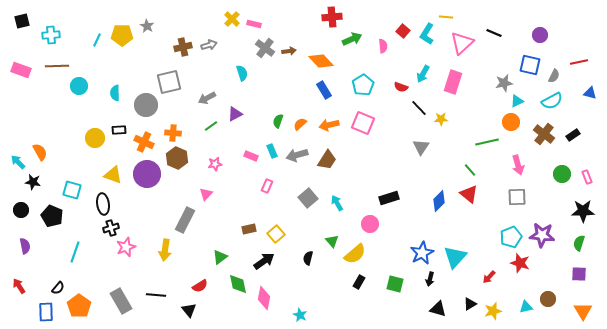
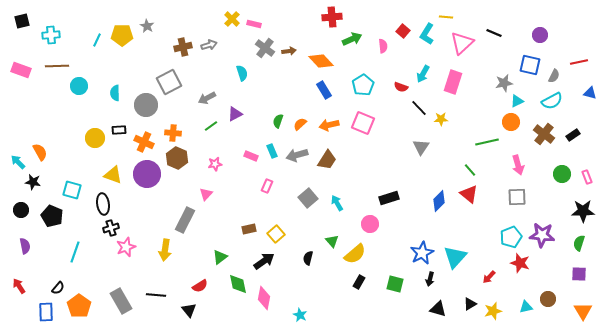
gray square at (169, 82): rotated 15 degrees counterclockwise
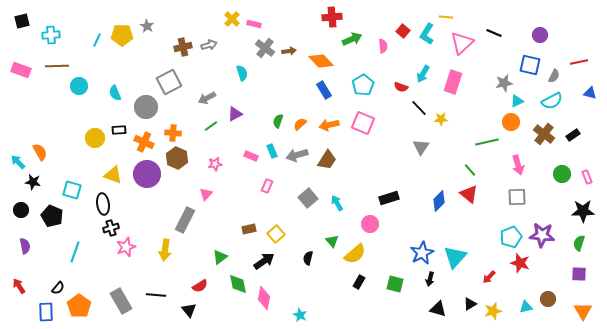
cyan semicircle at (115, 93): rotated 21 degrees counterclockwise
gray circle at (146, 105): moved 2 px down
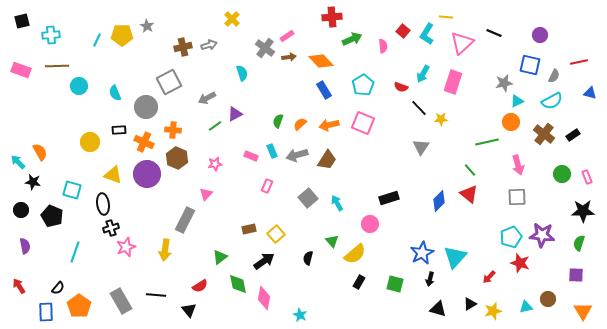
pink rectangle at (254, 24): moved 33 px right, 12 px down; rotated 48 degrees counterclockwise
brown arrow at (289, 51): moved 6 px down
green line at (211, 126): moved 4 px right
orange cross at (173, 133): moved 3 px up
yellow circle at (95, 138): moved 5 px left, 4 px down
purple square at (579, 274): moved 3 px left, 1 px down
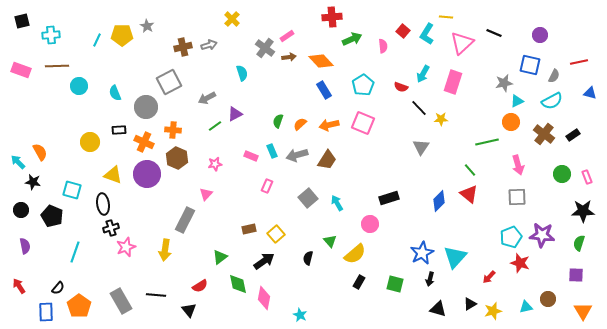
green triangle at (332, 241): moved 2 px left
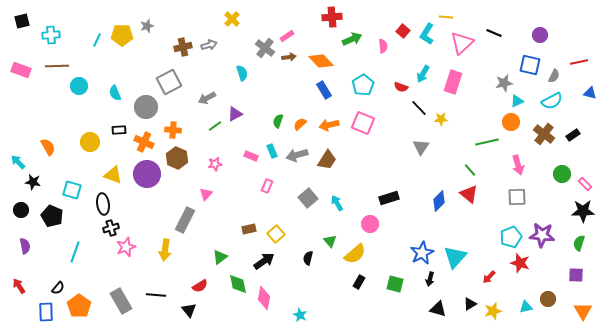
gray star at (147, 26): rotated 24 degrees clockwise
orange semicircle at (40, 152): moved 8 px right, 5 px up
pink rectangle at (587, 177): moved 2 px left, 7 px down; rotated 24 degrees counterclockwise
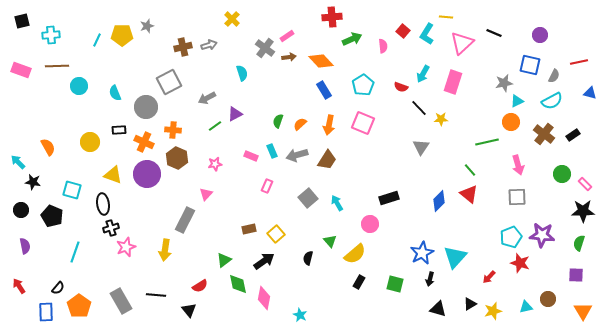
orange arrow at (329, 125): rotated 66 degrees counterclockwise
green triangle at (220, 257): moved 4 px right, 3 px down
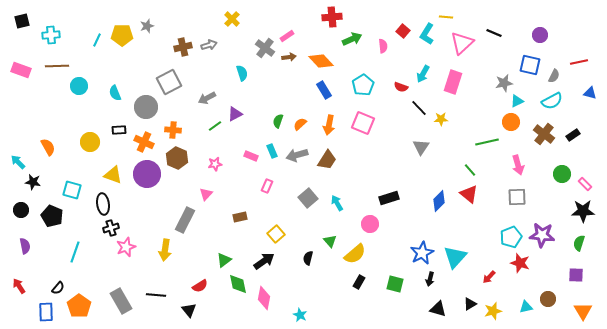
brown rectangle at (249, 229): moved 9 px left, 12 px up
